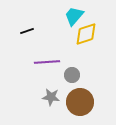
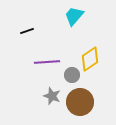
yellow diamond: moved 4 px right, 25 px down; rotated 15 degrees counterclockwise
gray star: moved 1 px right, 1 px up; rotated 12 degrees clockwise
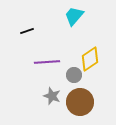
gray circle: moved 2 px right
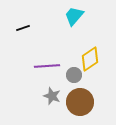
black line: moved 4 px left, 3 px up
purple line: moved 4 px down
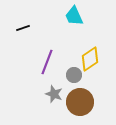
cyan trapezoid: rotated 65 degrees counterclockwise
purple line: moved 4 px up; rotated 65 degrees counterclockwise
gray star: moved 2 px right, 2 px up
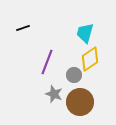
cyan trapezoid: moved 11 px right, 17 px down; rotated 40 degrees clockwise
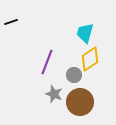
black line: moved 12 px left, 6 px up
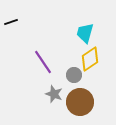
purple line: moved 4 px left; rotated 55 degrees counterclockwise
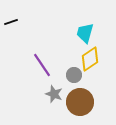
purple line: moved 1 px left, 3 px down
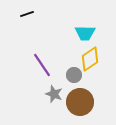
black line: moved 16 px right, 8 px up
cyan trapezoid: rotated 105 degrees counterclockwise
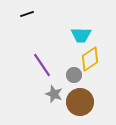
cyan trapezoid: moved 4 px left, 2 px down
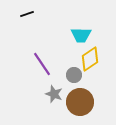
purple line: moved 1 px up
